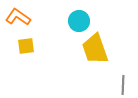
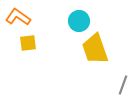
yellow square: moved 2 px right, 3 px up
gray line: rotated 18 degrees clockwise
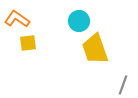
orange L-shape: moved 1 px left, 2 px down
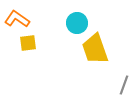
cyan circle: moved 2 px left, 2 px down
gray line: moved 1 px right
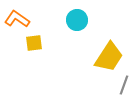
cyan circle: moved 3 px up
yellow square: moved 6 px right
yellow trapezoid: moved 14 px right, 8 px down; rotated 128 degrees counterclockwise
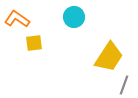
cyan circle: moved 3 px left, 3 px up
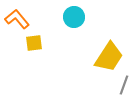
orange L-shape: rotated 15 degrees clockwise
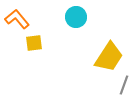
cyan circle: moved 2 px right
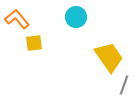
yellow trapezoid: rotated 68 degrees counterclockwise
